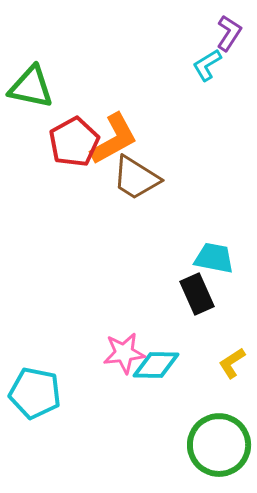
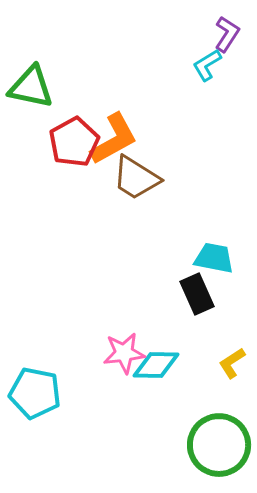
purple L-shape: moved 2 px left, 1 px down
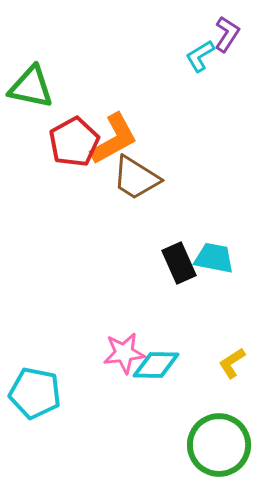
cyan L-shape: moved 7 px left, 9 px up
black rectangle: moved 18 px left, 31 px up
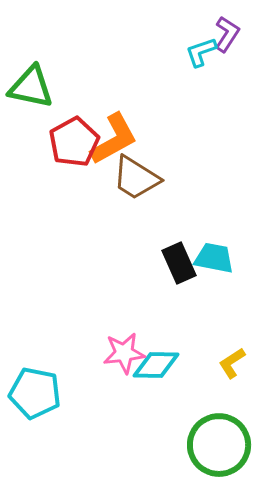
cyan L-shape: moved 1 px right, 4 px up; rotated 12 degrees clockwise
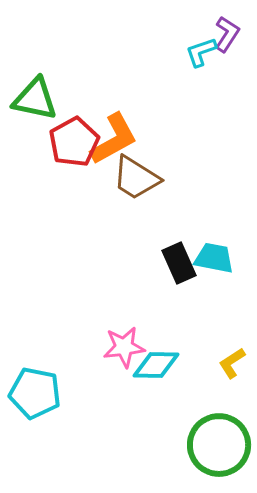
green triangle: moved 4 px right, 12 px down
pink star: moved 6 px up
